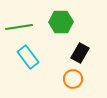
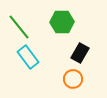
green hexagon: moved 1 px right
green line: rotated 60 degrees clockwise
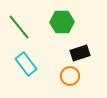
black rectangle: rotated 42 degrees clockwise
cyan rectangle: moved 2 px left, 7 px down
orange circle: moved 3 px left, 3 px up
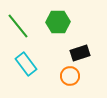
green hexagon: moved 4 px left
green line: moved 1 px left, 1 px up
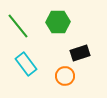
orange circle: moved 5 px left
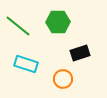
green line: rotated 12 degrees counterclockwise
cyan rectangle: rotated 35 degrees counterclockwise
orange circle: moved 2 px left, 3 px down
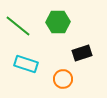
black rectangle: moved 2 px right
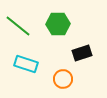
green hexagon: moved 2 px down
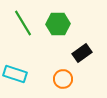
green line: moved 5 px right, 3 px up; rotated 20 degrees clockwise
black rectangle: rotated 18 degrees counterclockwise
cyan rectangle: moved 11 px left, 10 px down
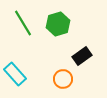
green hexagon: rotated 15 degrees counterclockwise
black rectangle: moved 3 px down
cyan rectangle: rotated 30 degrees clockwise
